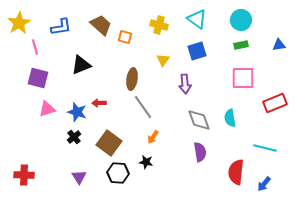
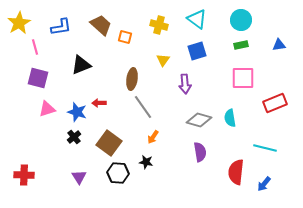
gray diamond: rotated 55 degrees counterclockwise
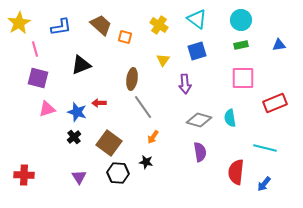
yellow cross: rotated 18 degrees clockwise
pink line: moved 2 px down
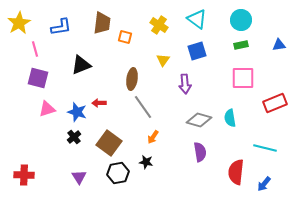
brown trapezoid: moved 1 px right, 2 px up; rotated 55 degrees clockwise
black hexagon: rotated 15 degrees counterclockwise
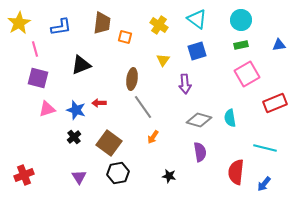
pink square: moved 4 px right, 4 px up; rotated 30 degrees counterclockwise
blue star: moved 1 px left, 2 px up
black star: moved 23 px right, 14 px down
red cross: rotated 24 degrees counterclockwise
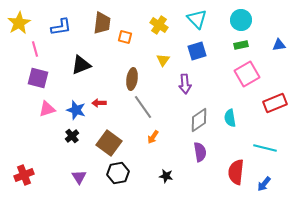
cyan triangle: rotated 10 degrees clockwise
gray diamond: rotated 50 degrees counterclockwise
black cross: moved 2 px left, 1 px up
black star: moved 3 px left
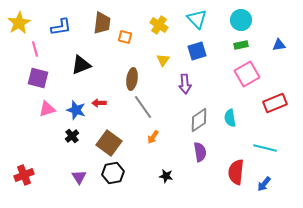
black hexagon: moved 5 px left
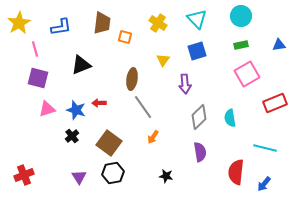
cyan circle: moved 4 px up
yellow cross: moved 1 px left, 2 px up
gray diamond: moved 3 px up; rotated 10 degrees counterclockwise
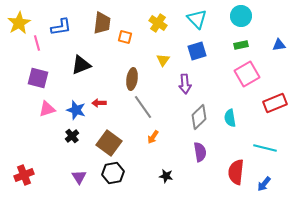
pink line: moved 2 px right, 6 px up
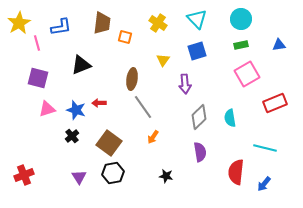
cyan circle: moved 3 px down
